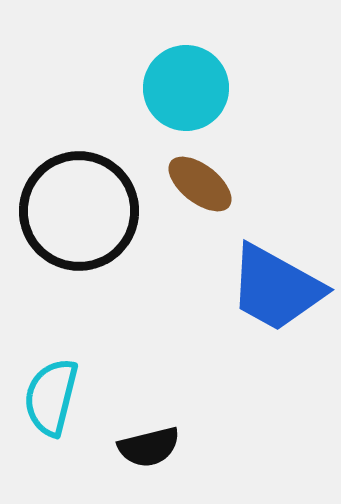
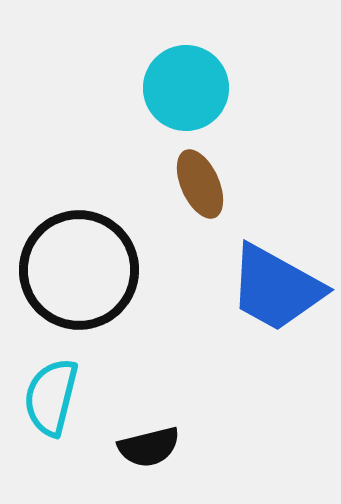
brown ellipse: rotated 28 degrees clockwise
black circle: moved 59 px down
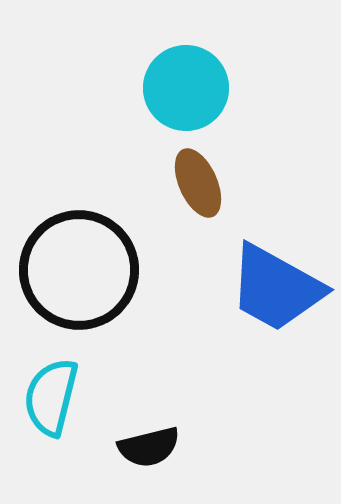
brown ellipse: moved 2 px left, 1 px up
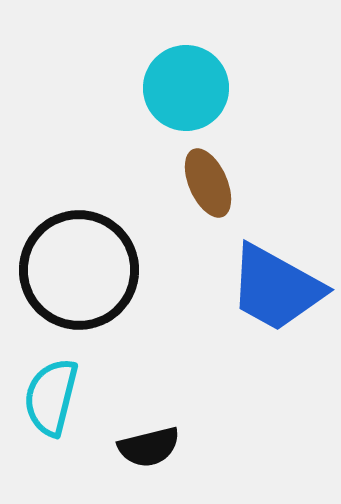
brown ellipse: moved 10 px right
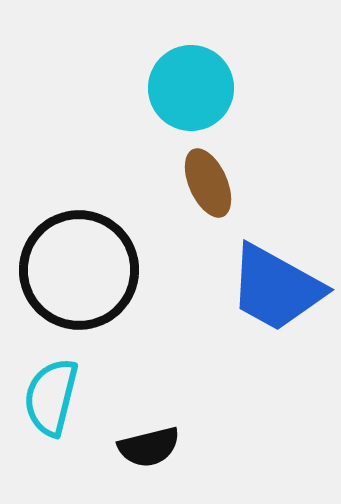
cyan circle: moved 5 px right
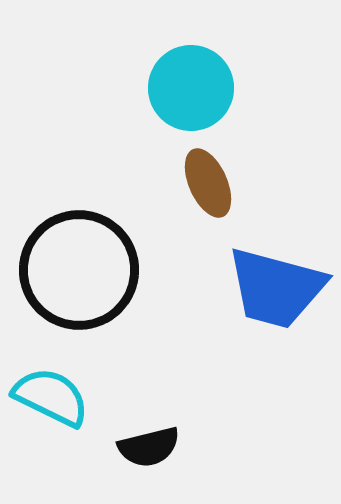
blue trapezoid: rotated 14 degrees counterclockwise
cyan semicircle: rotated 102 degrees clockwise
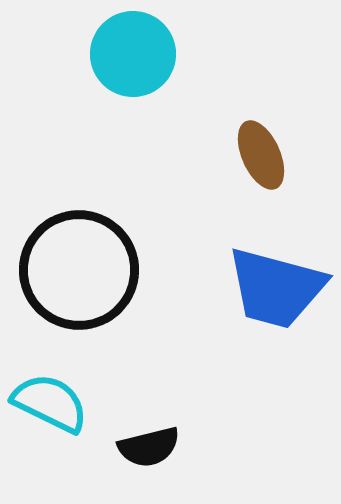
cyan circle: moved 58 px left, 34 px up
brown ellipse: moved 53 px right, 28 px up
cyan semicircle: moved 1 px left, 6 px down
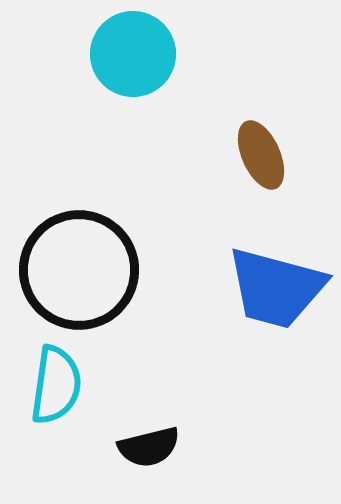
cyan semicircle: moved 6 px right, 18 px up; rotated 72 degrees clockwise
